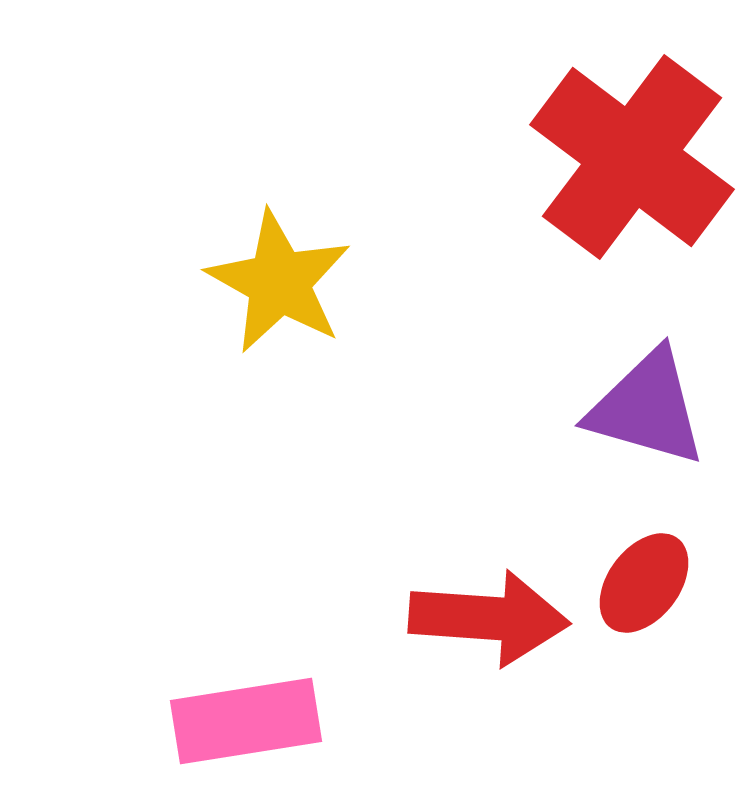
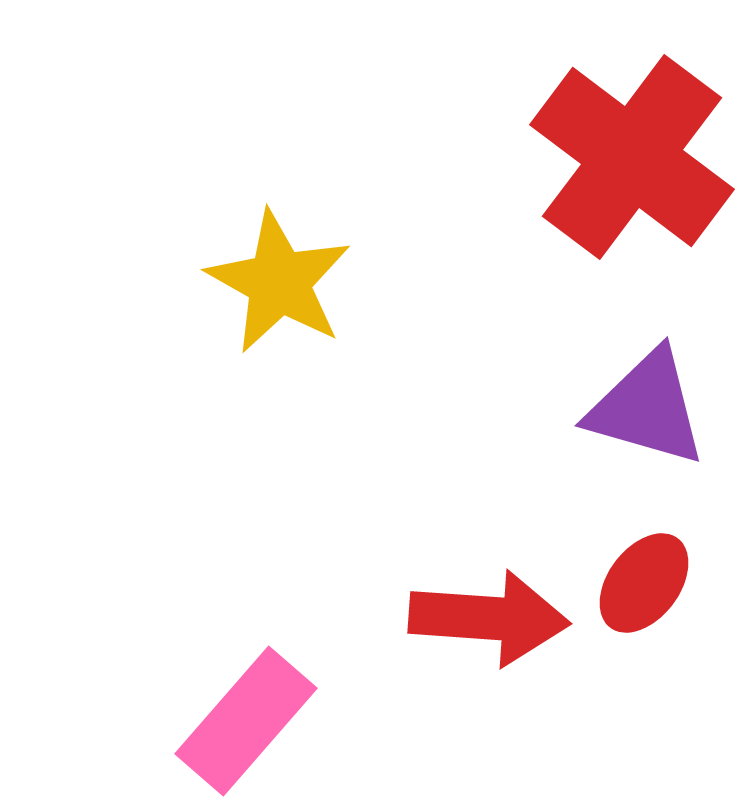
pink rectangle: rotated 40 degrees counterclockwise
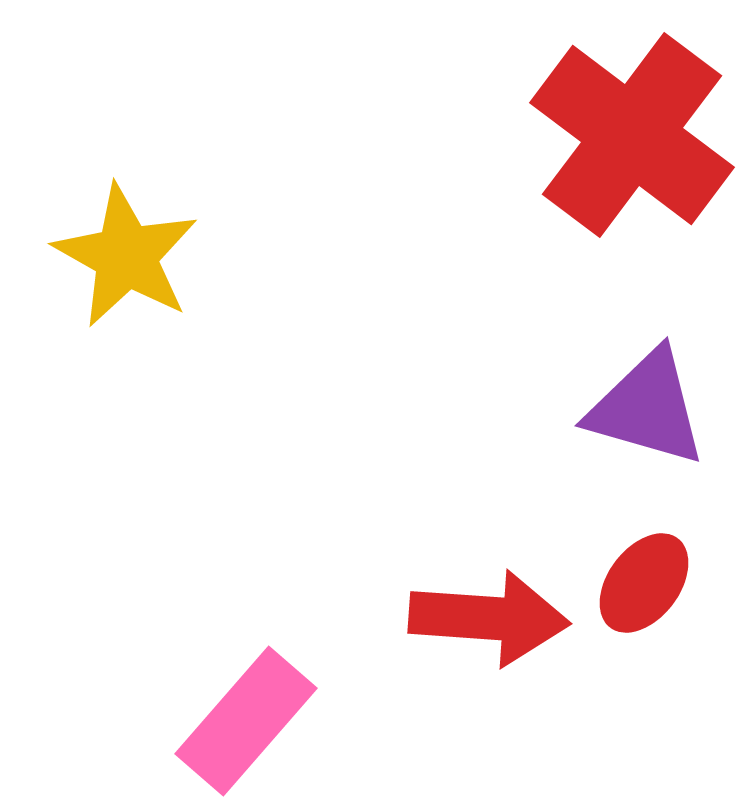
red cross: moved 22 px up
yellow star: moved 153 px left, 26 px up
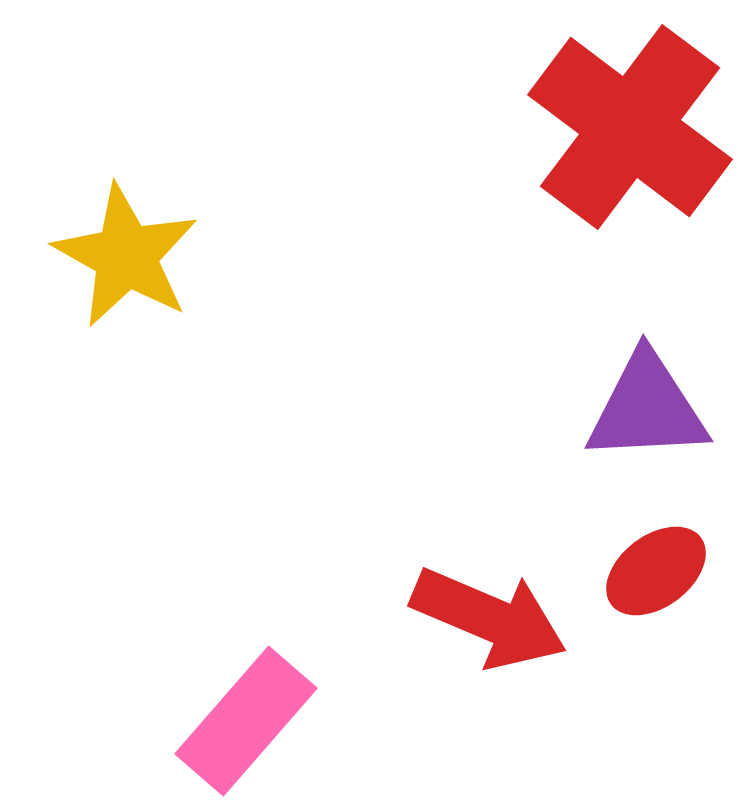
red cross: moved 2 px left, 8 px up
purple triangle: rotated 19 degrees counterclockwise
red ellipse: moved 12 px right, 12 px up; rotated 16 degrees clockwise
red arrow: rotated 19 degrees clockwise
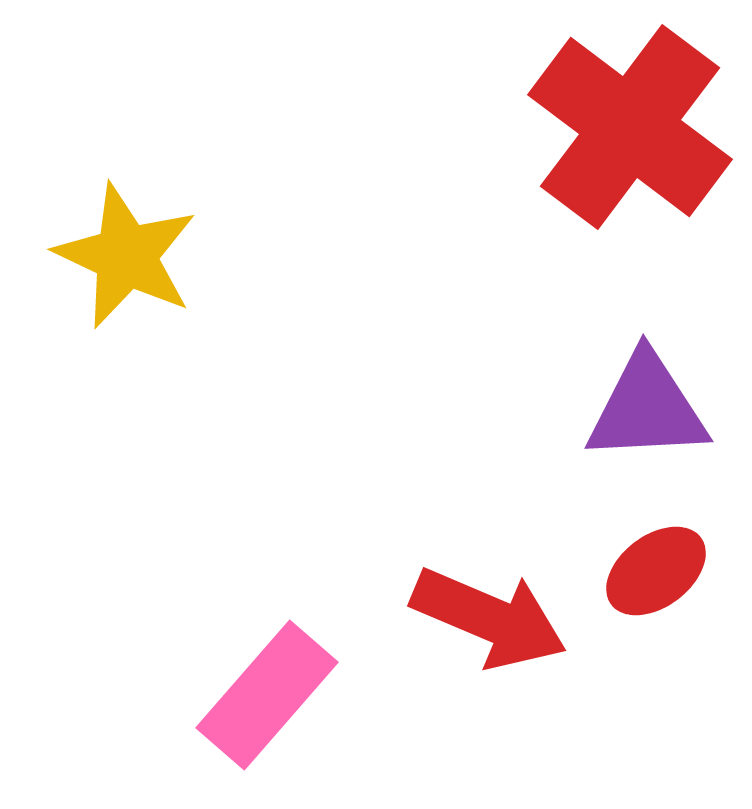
yellow star: rotated 4 degrees counterclockwise
pink rectangle: moved 21 px right, 26 px up
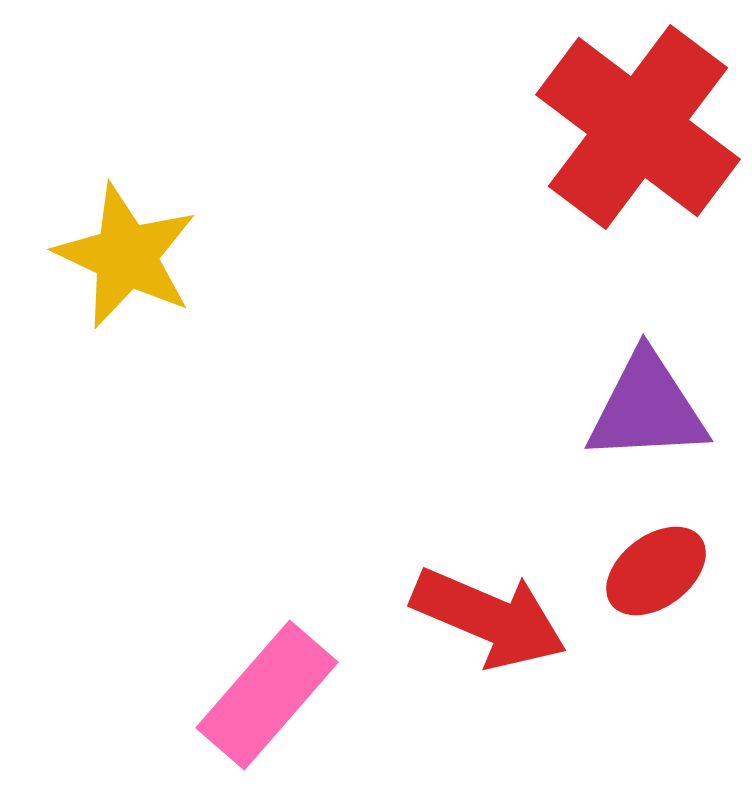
red cross: moved 8 px right
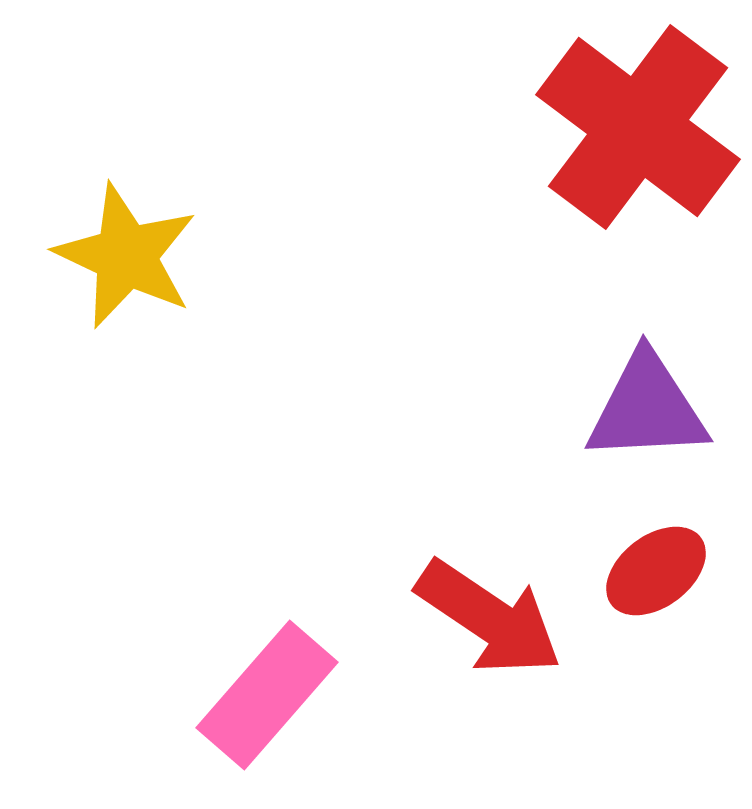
red arrow: rotated 11 degrees clockwise
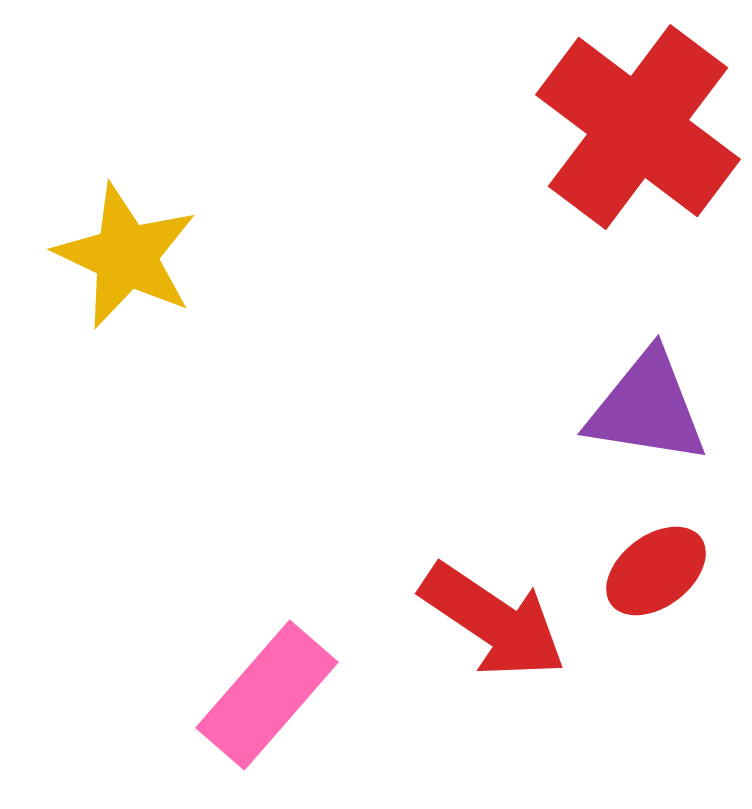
purple triangle: rotated 12 degrees clockwise
red arrow: moved 4 px right, 3 px down
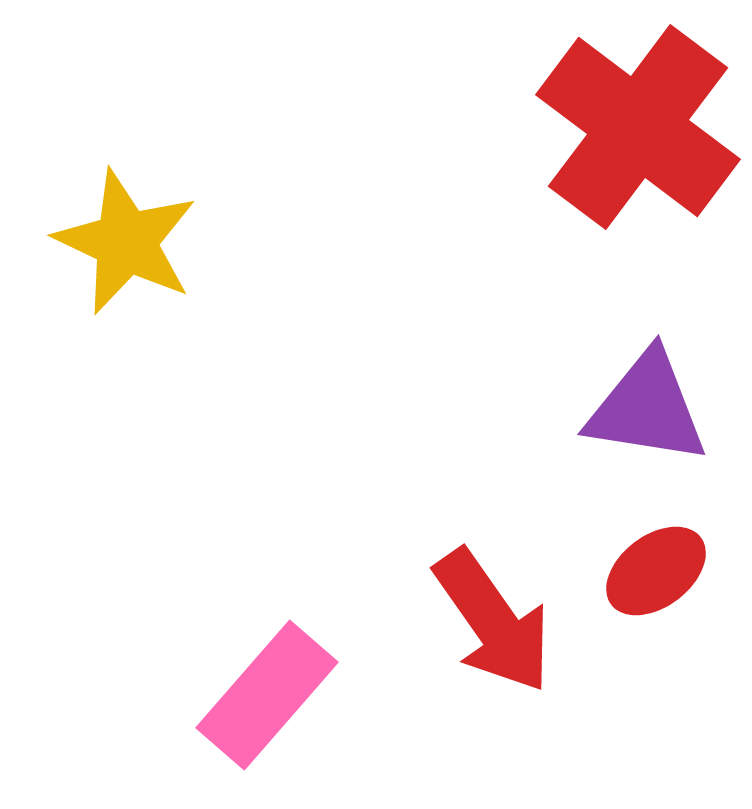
yellow star: moved 14 px up
red arrow: rotated 21 degrees clockwise
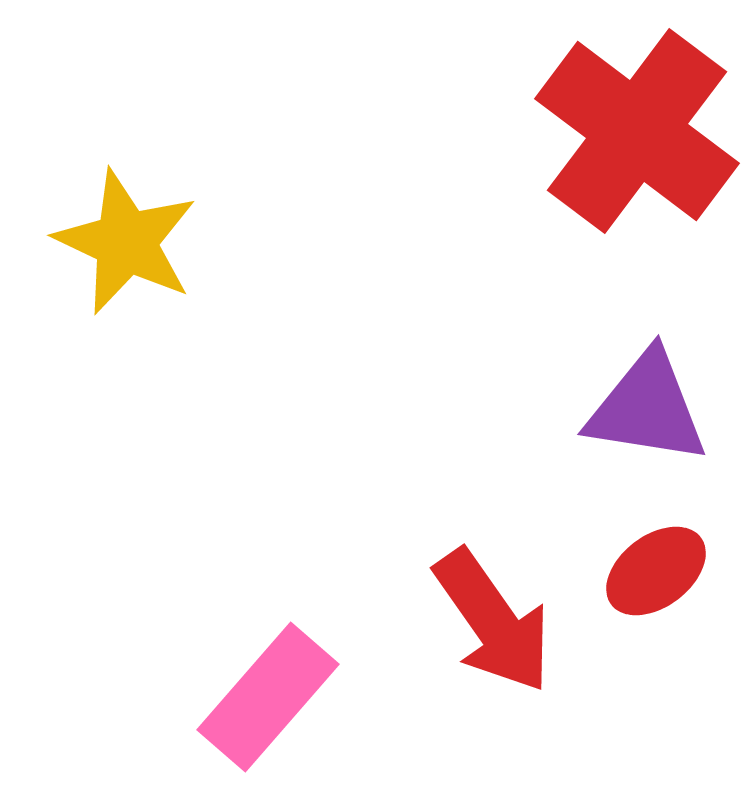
red cross: moved 1 px left, 4 px down
pink rectangle: moved 1 px right, 2 px down
